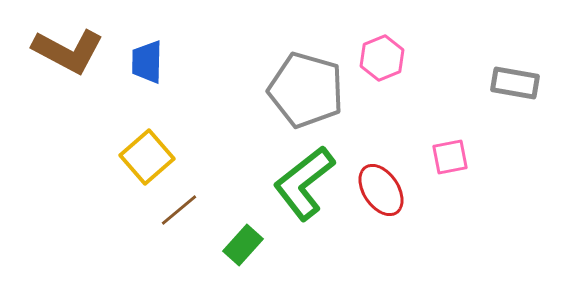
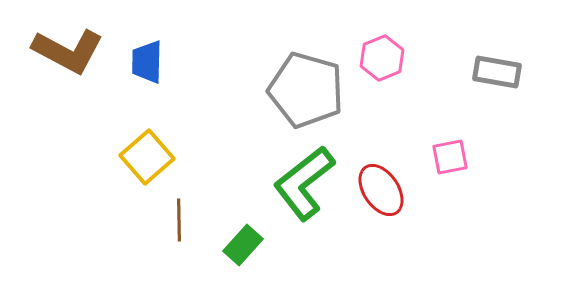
gray rectangle: moved 18 px left, 11 px up
brown line: moved 10 px down; rotated 51 degrees counterclockwise
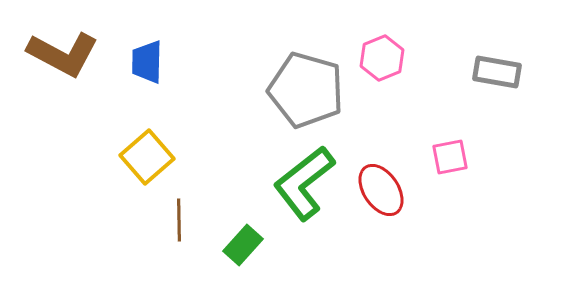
brown L-shape: moved 5 px left, 3 px down
